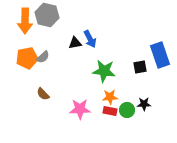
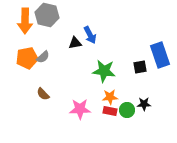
blue arrow: moved 4 px up
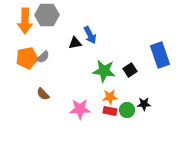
gray hexagon: rotated 15 degrees counterclockwise
black square: moved 10 px left, 3 px down; rotated 24 degrees counterclockwise
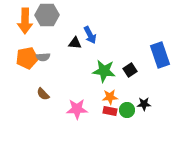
black triangle: rotated 16 degrees clockwise
gray semicircle: rotated 40 degrees clockwise
pink star: moved 3 px left
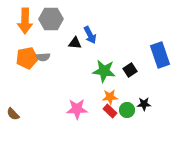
gray hexagon: moved 4 px right, 4 px down
brown semicircle: moved 30 px left, 20 px down
red rectangle: rotated 32 degrees clockwise
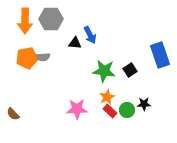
orange star: moved 3 px left; rotated 21 degrees counterclockwise
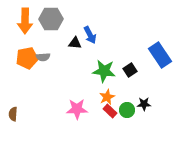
blue rectangle: rotated 15 degrees counterclockwise
brown semicircle: rotated 48 degrees clockwise
